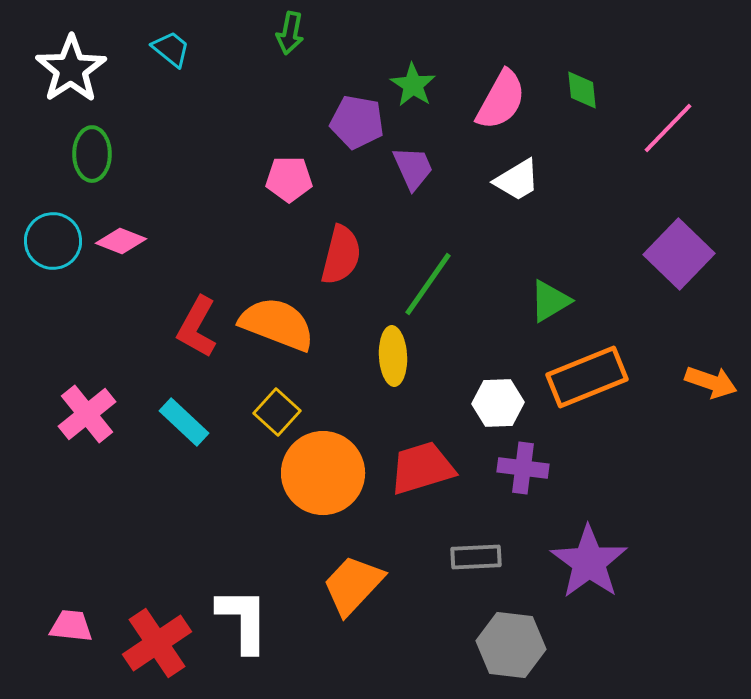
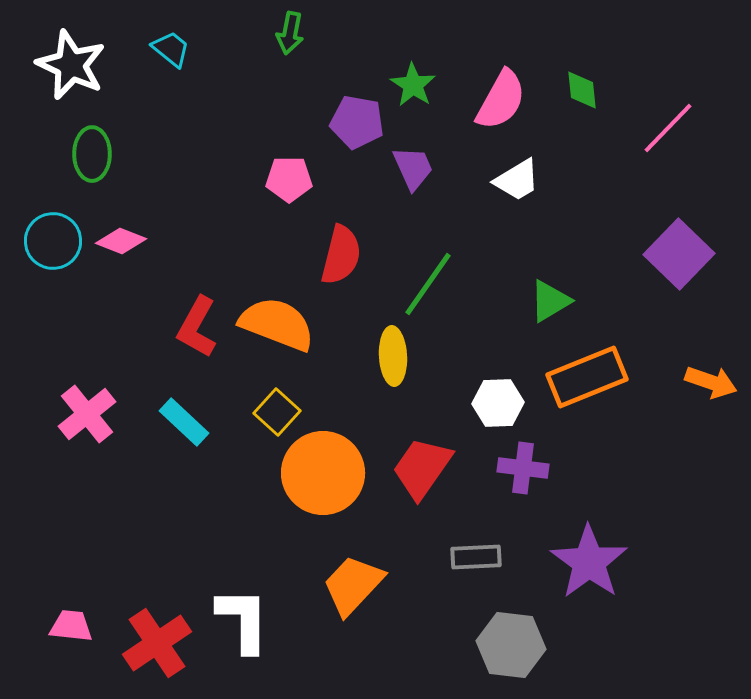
white star: moved 4 px up; rotated 14 degrees counterclockwise
red trapezoid: rotated 38 degrees counterclockwise
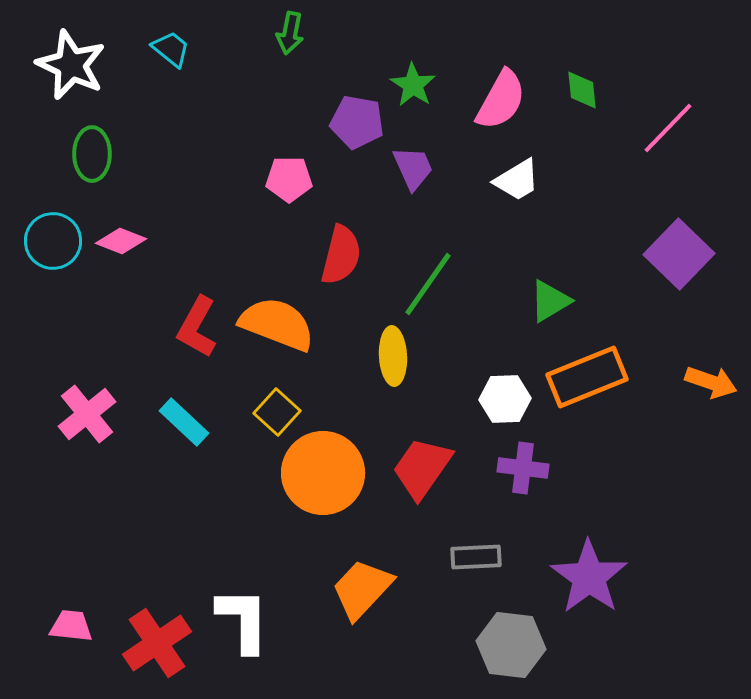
white hexagon: moved 7 px right, 4 px up
purple star: moved 15 px down
orange trapezoid: moved 9 px right, 4 px down
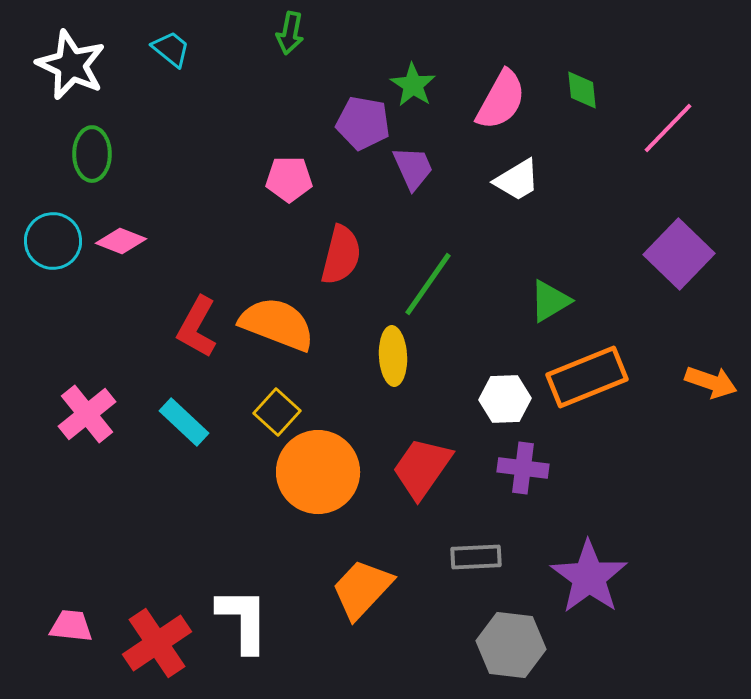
purple pentagon: moved 6 px right, 1 px down
orange circle: moved 5 px left, 1 px up
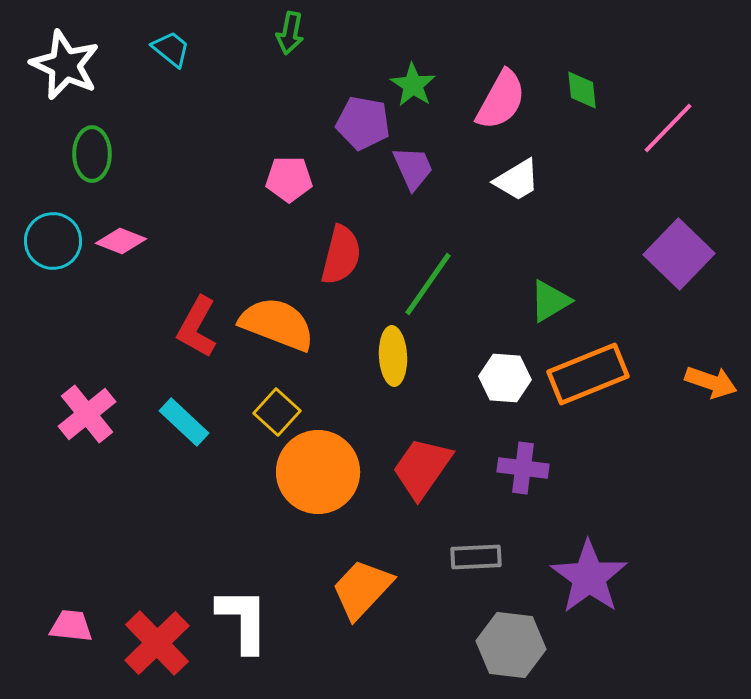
white star: moved 6 px left
orange rectangle: moved 1 px right, 3 px up
white hexagon: moved 21 px up; rotated 6 degrees clockwise
red cross: rotated 10 degrees counterclockwise
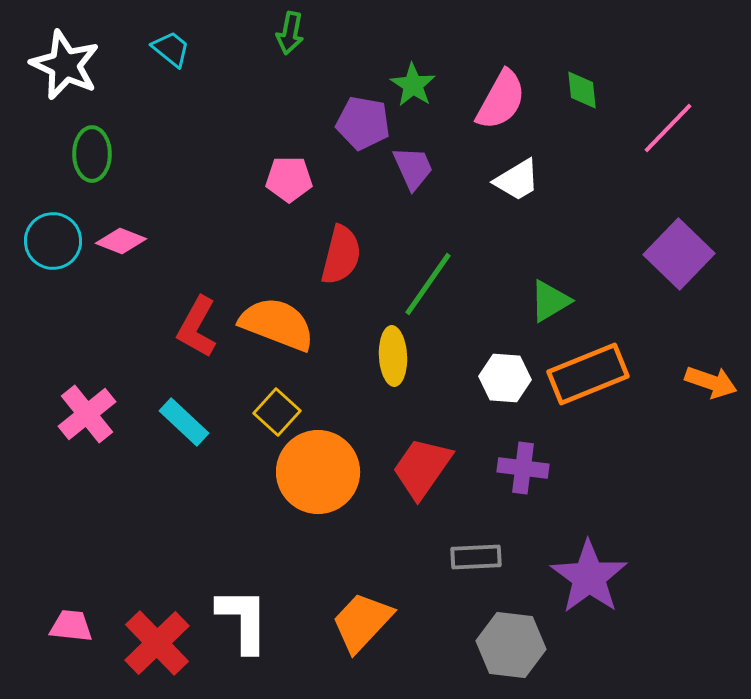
orange trapezoid: moved 33 px down
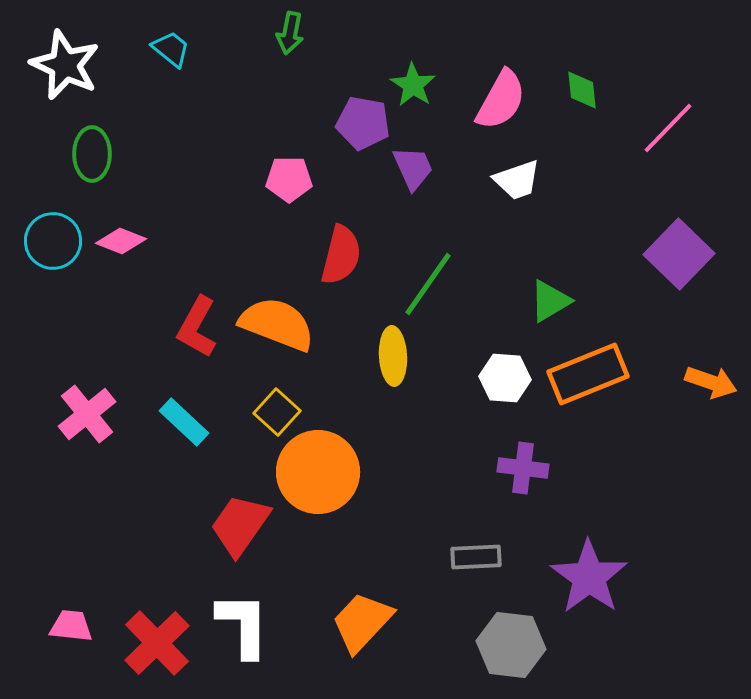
white trapezoid: rotated 12 degrees clockwise
red trapezoid: moved 182 px left, 57 px down
white L-shape: moved 5 px down
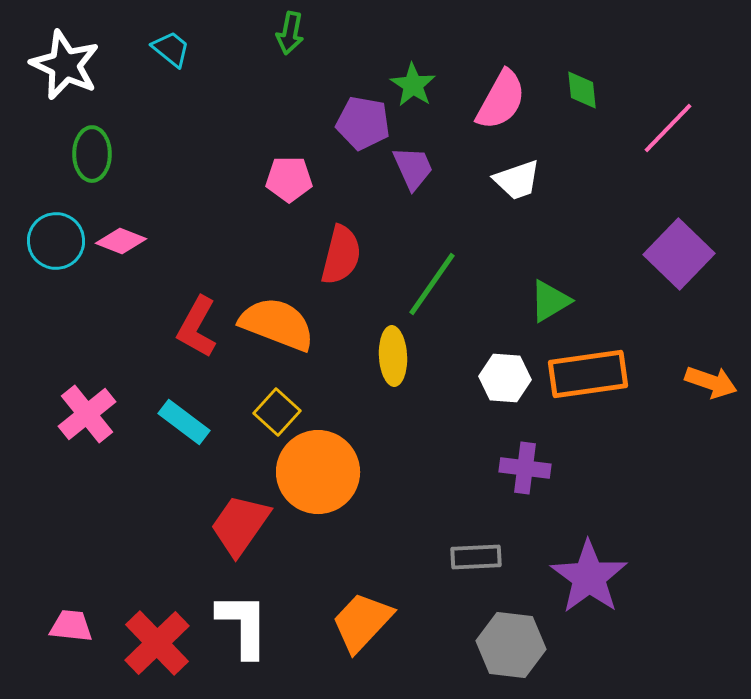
cyan circle: moved 3 px right
green line: moved 4 px right
orange rectangle: rotated 14 degrees clockwise
cyan rectangle: rotated 6 degrees counterclockwise
purple cross: moved 2 px right
